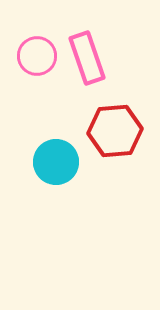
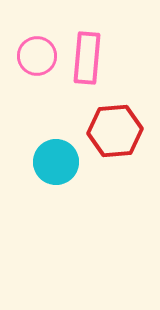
pink rectangle: rotated 24 degrees clockwise
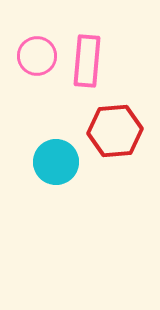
pink rectangle: moved 3 px down
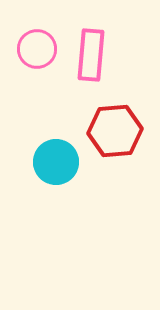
pink circle: moved 7 px up
pink rectangle: moved 4 px right, 6 px up
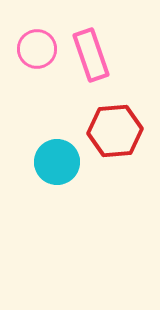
pink rectangle: rotated 24 degrees counterclockwise
cyan circle: moved 1 px right
